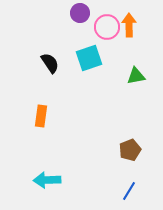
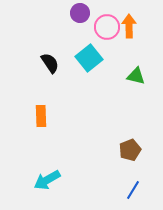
orange arrow: moved 1 px down
cyan square: rotated 20 degrees counterclockwise
green triangle: rotated 24 degrees clockwise
orange rectangle: rotated 10 degrees counterclockwise
cyan arrow: rotated 28 degrees counterclockwise
blue line: moved 4 px right, 1 px up
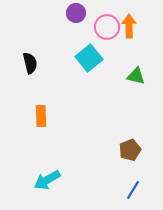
purple circle: moved 4 px left
black semicircle: moved 20 px left; rotated 20 degrees clockwise
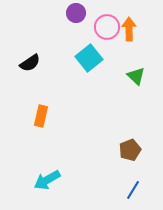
orange arrow: moved 3 px down
black semicircle: rotated 70 degrees clockwise
green triangle: rotated 30 degrees clockwise
orange rectangle: rotated 15 degrees clockwise
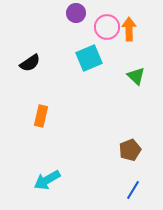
cyan square: rotated 16 degrees clockwise
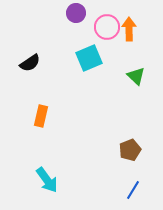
cyan arrow: rotated 96 degrees counterclockwise
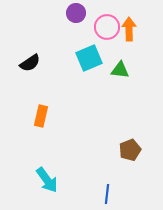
green triangle: moved 16 px left, 6 px up; rotated 36 degrees counterclockwise
blue line: moved 26 px left, 4 px down; rotated 24 degrees counterclockwise
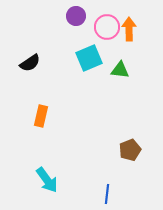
purple circle: moved 3 px down
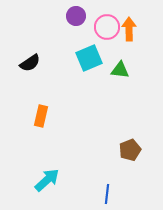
cyan arrow: rotated 96 degrees counterclockwise
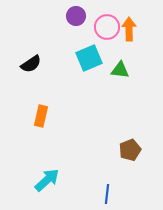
black semicircle: moved 1 px right, 1 px down
